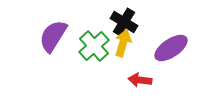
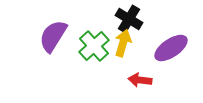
black cross: moved 5 px right, 3 px up
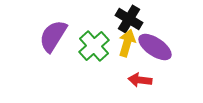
yellow arrow: moved 4 px right
purple ellipse: moved 16 px left, 1 px up; rotated 68 degrees clockwise
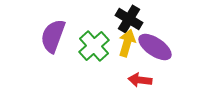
purple semicircle: rotated 12 degrees counterclockwise
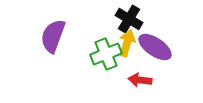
green cross: moved 12 px right, 8 px down; rotated 20 degrees clockwise
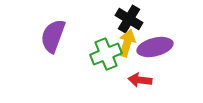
purple ellipse: rotated 48 degrees counterclockwise
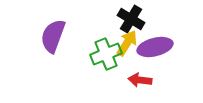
black cross: moved 2 px right
yellow arrow: rotated 16 degrees clockwise
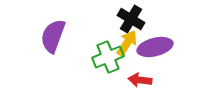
green cross: moved 2 px right, 3 px down
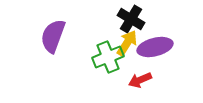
red arrow: rotated 30 degrees counterclockwise
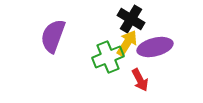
red arrow: rotated 95 degrees counterclockwise
